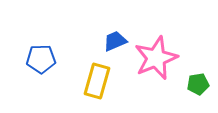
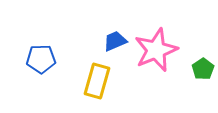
pink star: moved 8 px up
green pentagon: moved 5 px right, 15 px up; rotated 25 degrees counterclockwise
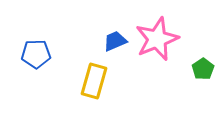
pink star: moved 1 px right, 11 px up
blue pentagon: moved 5 px left, 5 px up
yellow rectangle: moved 3 px left
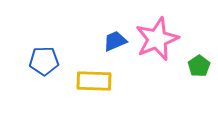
blue pentagon: moved 8 px right, 7 px down
green pentagon: moved 4 px left, 3 px up
yellow rectangle: rotated 76 degrees clockwise
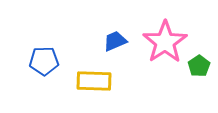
pink star: moved 8 px right, 3 px down; rotated 12 degrees counterclockwise
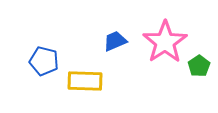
blue pentagon: rotated 16 degrees clockwise
yellow rectangle: moved 9 px left
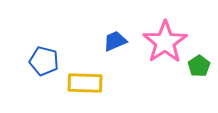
yellow rectangle: moved 2 px down
